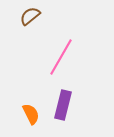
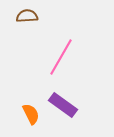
brown semicircle: moved 3 px left; rotated 35 degrees clockwise
purple rectangle: rotated 68 degrees counterclockwise
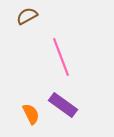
brown semicircle: rotated 25 degrees counterclockwise
pink line: rotated 51 degrees counterclockwise
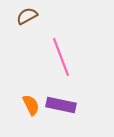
purple rectangle: moved 2 px left; rotated 24 degrees counterclockwise
orange semicircle: moved 9 px up
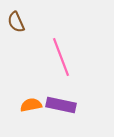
brown semicircle: moved 11 px left, 6 px down; rotated 85 degrees counterclockwise
orange semicircle: rotated 75 degrees counterclockwise
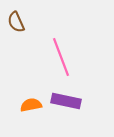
purple rectangle: moved 5 px right, 4 px up
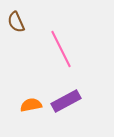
pink line: moved 8 px up; rotated 6 degrees counterclockwise
purple rectangle: rotated 40 degrees counterclockwise
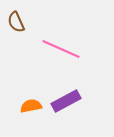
pink line: rotated 39 degrees counterclockwise
orange semicircle: moved 1 px down
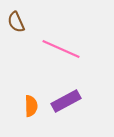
orange semicircle: rotated 100 degrees clockwise
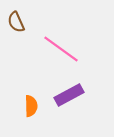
pink line: rotated 12 degrees clockwise
purple rectangle: moved 3 px right, 6 px up
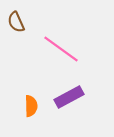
purple rectangle: moved 2 px down
